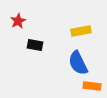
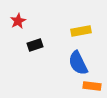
black rectangle: rotated 28 degrees counterclockwise
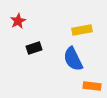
yellow rectangle: moved 1 px right, 1 px up
black rectangle: moved 1 px left, 3 px down
blue semicircle: moved 5 px left, 4 px up
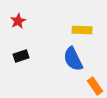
yellow rectangle: rotated 12 degrees clockwise
black rectangle: moved 13 px left, 8 px down
orange rectangle: moved 3 px right; rotated 48 degrees clockwise
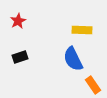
black rectangle: moved 1 px left, 1 px down
orange rectangle: moved 2 px left, 1 px up
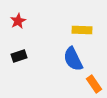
black rectangle: moved 1 px left, 1 px up
orange rectangle: moved 1 px right, 1 px up
